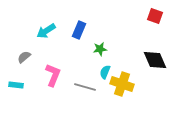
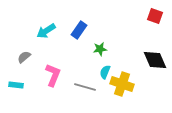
blue rectangle: rotated 12 degrees clockwise
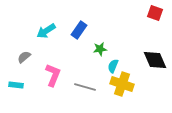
red square: moved 3 px up
cyan semicircle: moved 8 px right, 6 px up
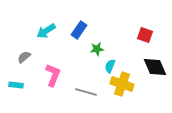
red square: moved 10 px left, 22 px down
green star: moved 3 px left
black diamond: moved 7 px down
cyan semicircle: moved 3 px left
gray line: moved 1 px right, 5 px down
